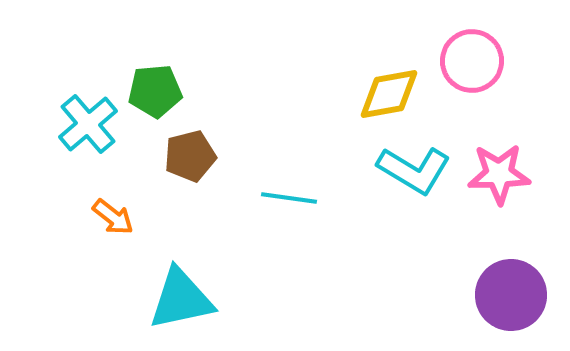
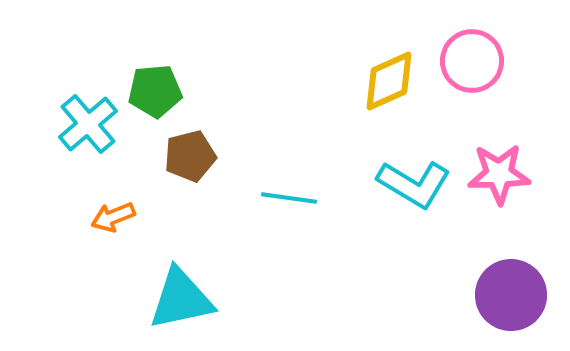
yellow diamond: moved 13 px up; rotated 14 degrees counterclockwise
cyan L-shape: moved 14 px down
orange arrow: rotated 120 degrees clockwise
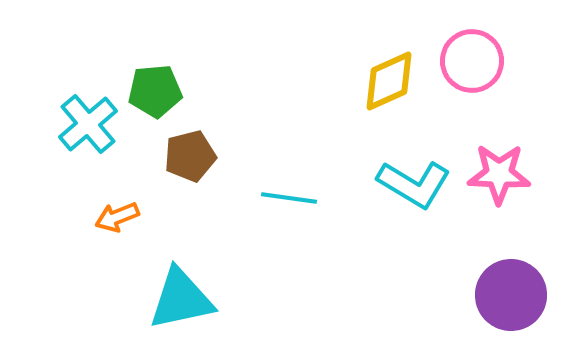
pink star: rotated 4 degrees clockwise
orange arrow: moved 4 px right
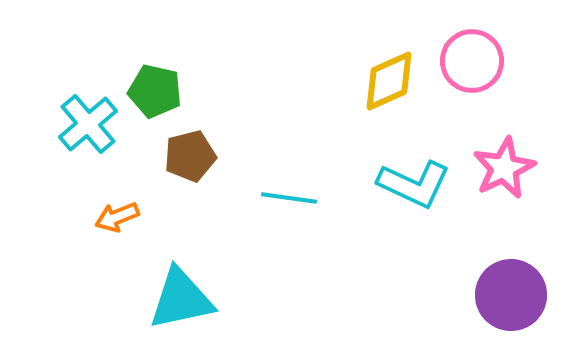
green pentagon: rotated 18 degrees clockwise
pink star: moved 5 px right, 6 px up; rotated 28 degrees counterclockwise
cyan L-shape: rotated 6 degrees counterclockwise
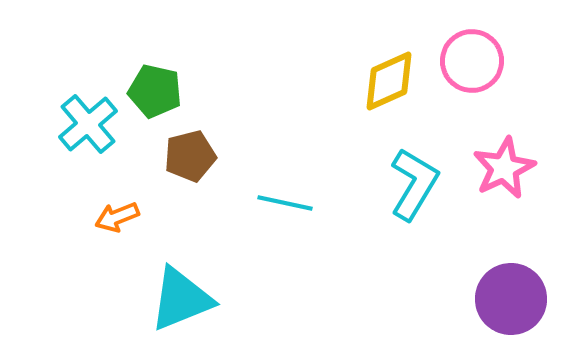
cyan L-shape: rotated 84 degrees counterclockwise
cyan line: moved 4 px left, 5 px down; rotated 4 degrees clockwise
purple circle: moved 4 px down
cyan triangle: rotated 10 degrees counterclockwise
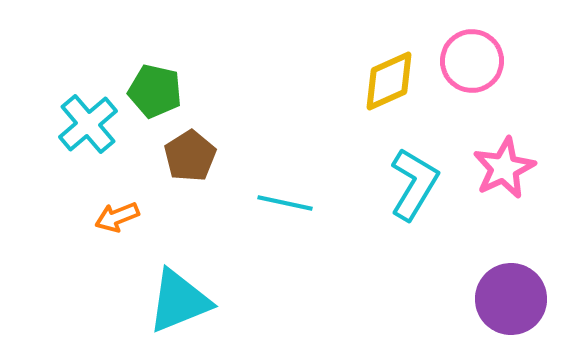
brown pentagon: rotated 18 degrees counterclockwise
cyan triangle: moved 2 px left, 2 px down
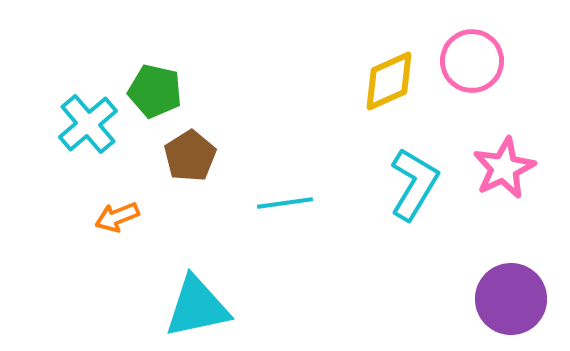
cyan line: rotated 20 degrees counterclockwise
cyan triangle: moved 18 px right, 6 px down; rotated 10 degrees clockwise
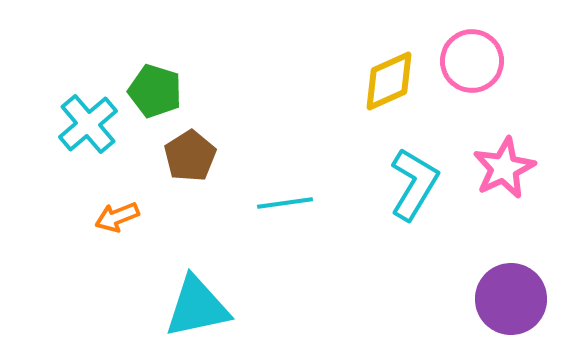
green pentagon: rotated 4 degrees clockwise
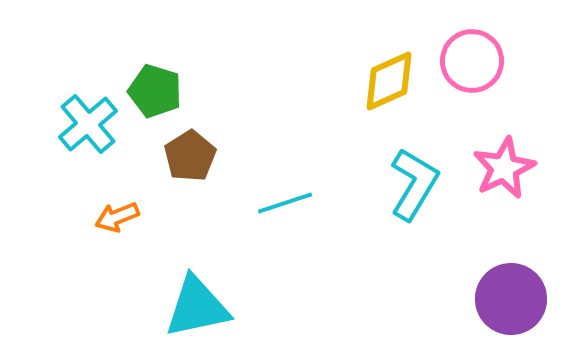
cyan line: rotated 10 degrees counterclockwise
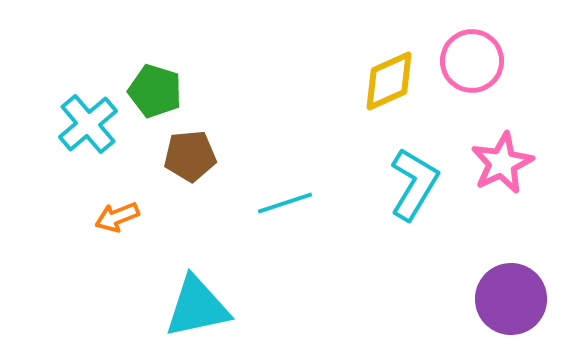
brown pentagon: rotated 27 degrees clockwise
pink star: moved 2 px left, 5 px up
